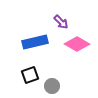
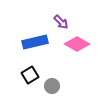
black square: rotated 12 degrees counterclockwise
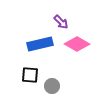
blue rectangle: moved 5 px right, 2 px down
black square: rotated 36 degrees clockwise
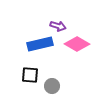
purple arrow: moved 3 px left, 4 px down; rotated 28 degrees counterclockwise
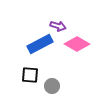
blue rectangle: rotated 15 degrees counterclockwise
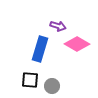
blue rectangle: moved 5 px down; rotated 45 degrees counterclockwise
black square: moved 5 px down
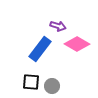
blue rectangle: rotated 20 degrees clockwise
black square: moved 1 px right, 2 px down
